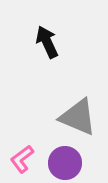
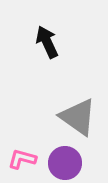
gray triangle: rotated 12 degrees clockwise
pink L-shape: rotated 52 degrees clockwise
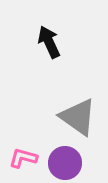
black arrow: moved 2 px right
pink L-shape: moved 1 px right, 1 px up
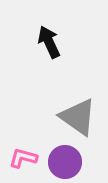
purple circle: moved 1 px up
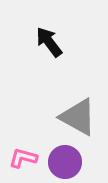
black arrow: rotated 12 degrees counterclockwise
gray triangle: rotated 6 degrees counterclockwise
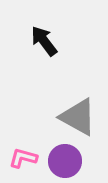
black arrow: moved 5 px left, 1 px up
purple circle: moved 1 px up
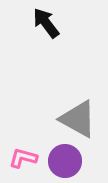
black arrow: moved 2 px right, 18 px up
gray triangle: moved 2 px down
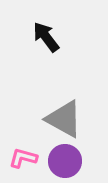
black arrow: moved 14 px down
gray triangle: moved 14 px left
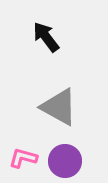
gray triangle: moved 5 px left, 12 px up
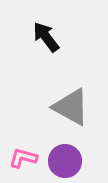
gray triangle: moved 12 px right
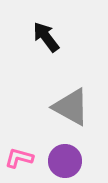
pink L-shape: moved 4 px left
